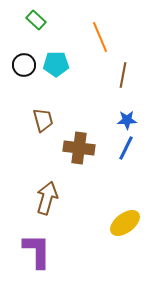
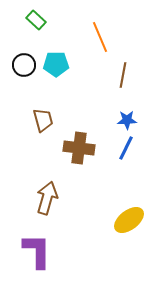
yellow ellipse: moved 4 px right, 3 px up
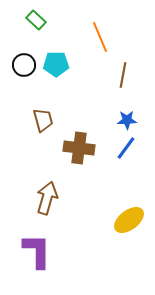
blue line: rotated 10 degrees clockwise
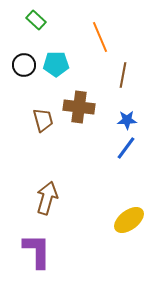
brown cross: moved 41 px up
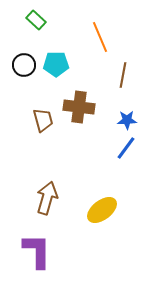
yellow ellipse: moved 27 px left, 10 px up
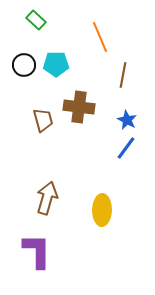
blue star: rotated 30 degrees clockwise
yellow ellipse: rotated 52 degrees counterclockwise
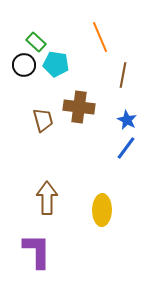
green rectangle: moved 22 px down
cyan pentagon: rotated 10 degrees clockwise
brown arrow: rotated 16 degrees counterclockwise
